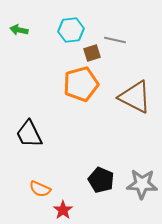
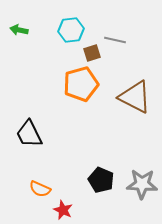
red star: rotated 12 degrees counterclockwise
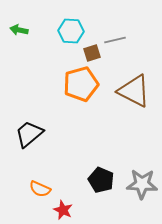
cyan hexagon: moved 1 px down; rotated 10 degrees clockwise
gray line: rotated 25 degrees counterclockwise
brown triangle: moved 1 px left, 6 px up
black trapezoid: rotated 76 degrees clockwise
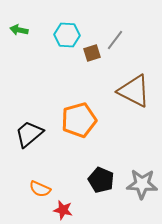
cyan hexagon: moved 4 px left, 4 px down
gray line: rotated 40 degrees counterclockwise
orange pentagon: moved 2 px left, 36 px down
red star: rotated 12 degrees counterclockwise
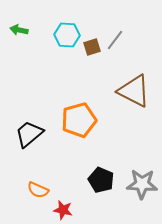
brown square: moved 6 px up
orange semicircle: moved 2 px left, 1 px down
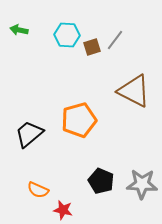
black pentagon: moved 1 px down
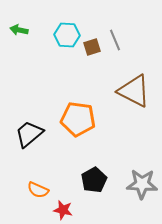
gray line: rotated 60 degrees counterclockwise
orange pentagon: moved 1 px left, 1 px up; rotated 24 degrees clockwise
black pentagon: moved 7 px left, 1 px up; rotated 20 degrees clockwise
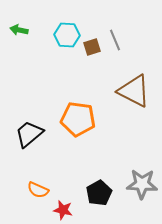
black pentagon: moved 5 px right, 13 px down
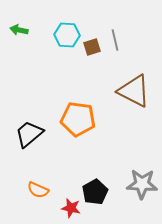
gray line: rotated 10 degrees clockwise
black pentagon: moved 4 px left, 1 px up
red star: moved 8 px right, 2 px up
